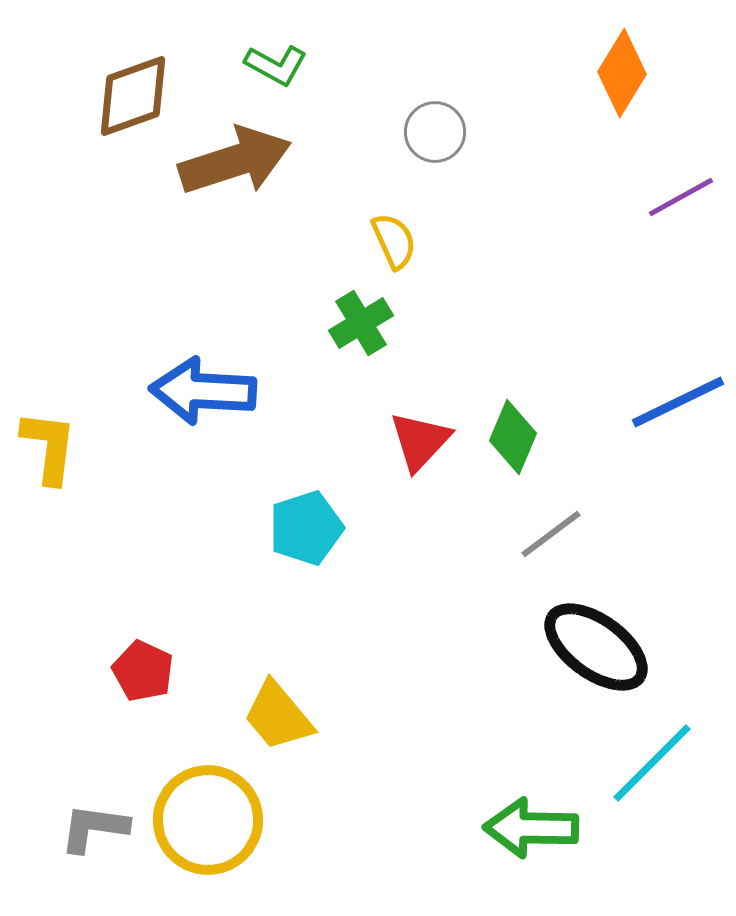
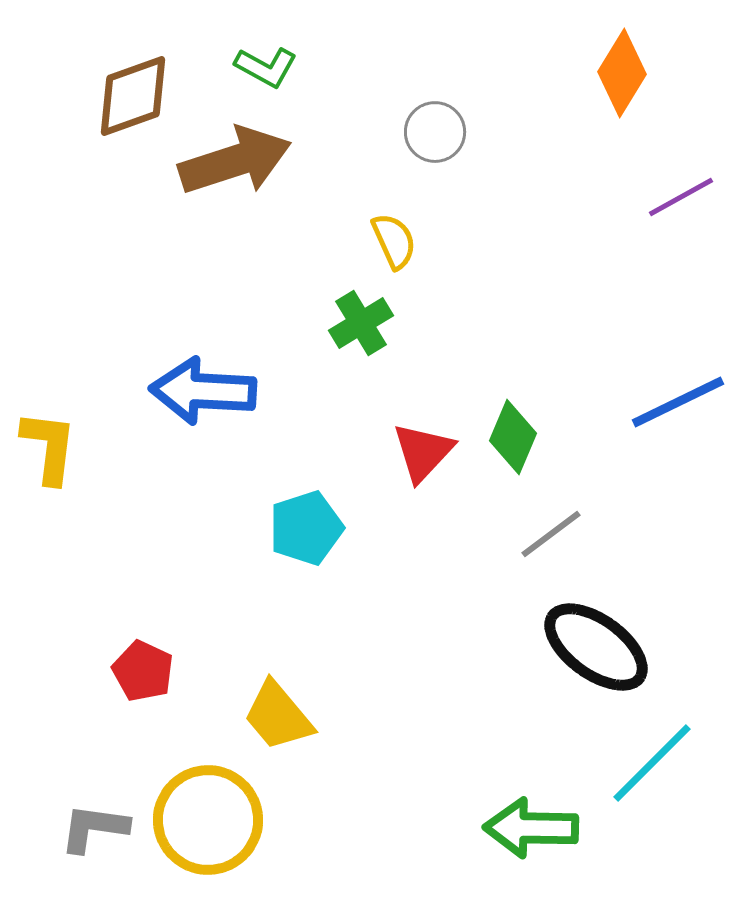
green L-shape: moved 10 px left, 2 px down
red triangle: moved 3 px right, 11 px down
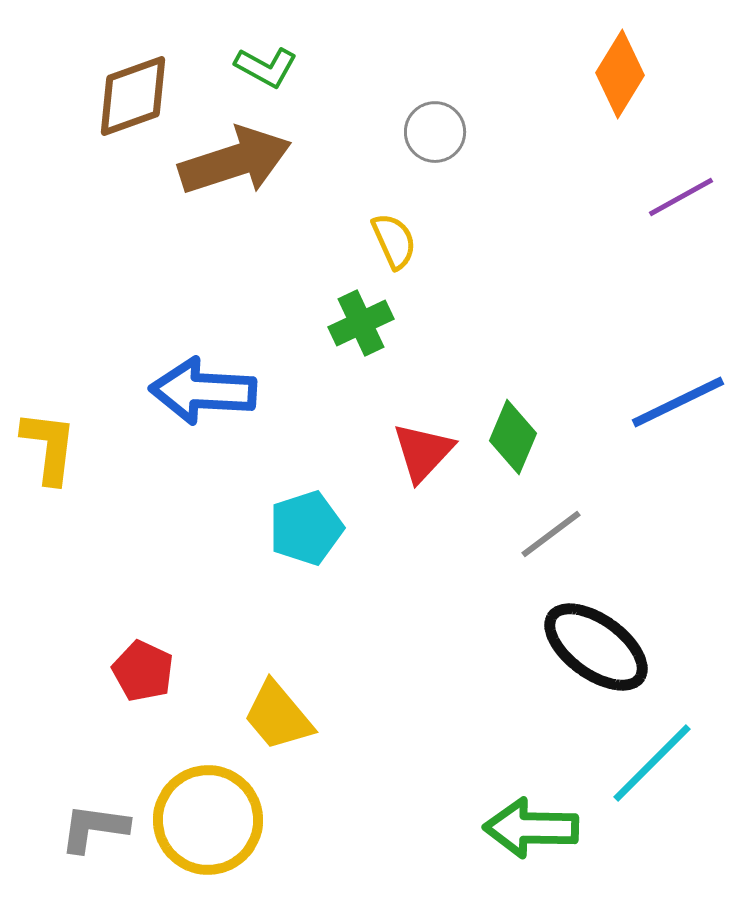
orange diamond: moved 2 px left, 1 px down
green cross: rotated 6 degrees clockwise
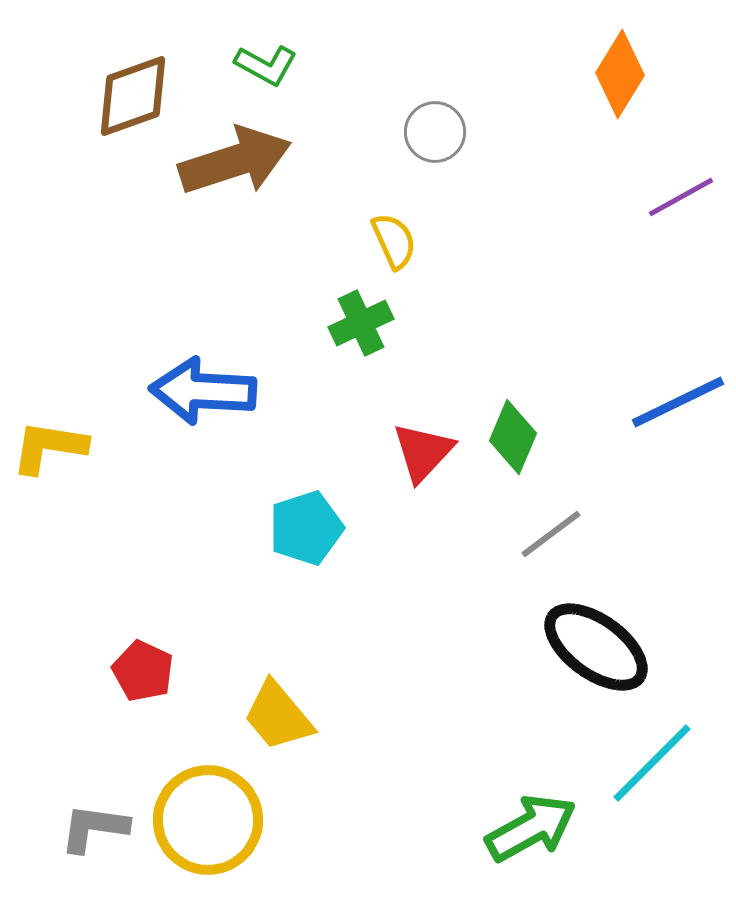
green L-shape: moved 2 px up
yellow L-shape: rotated 88 degrees counterclockwise
green arrow: rotated 150 degrees clockwise
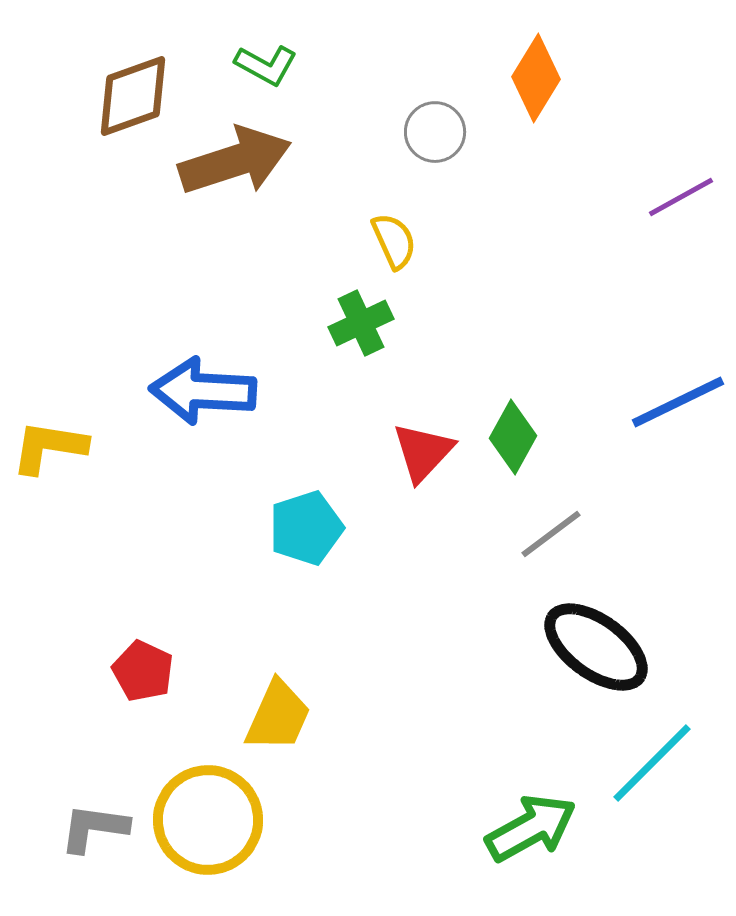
orange diamond: moved 84 px left, 4 px down
green diamond: rotated 6 degrees clockwise
yellow trapezoid: rotated 116 degrees counterclockwise
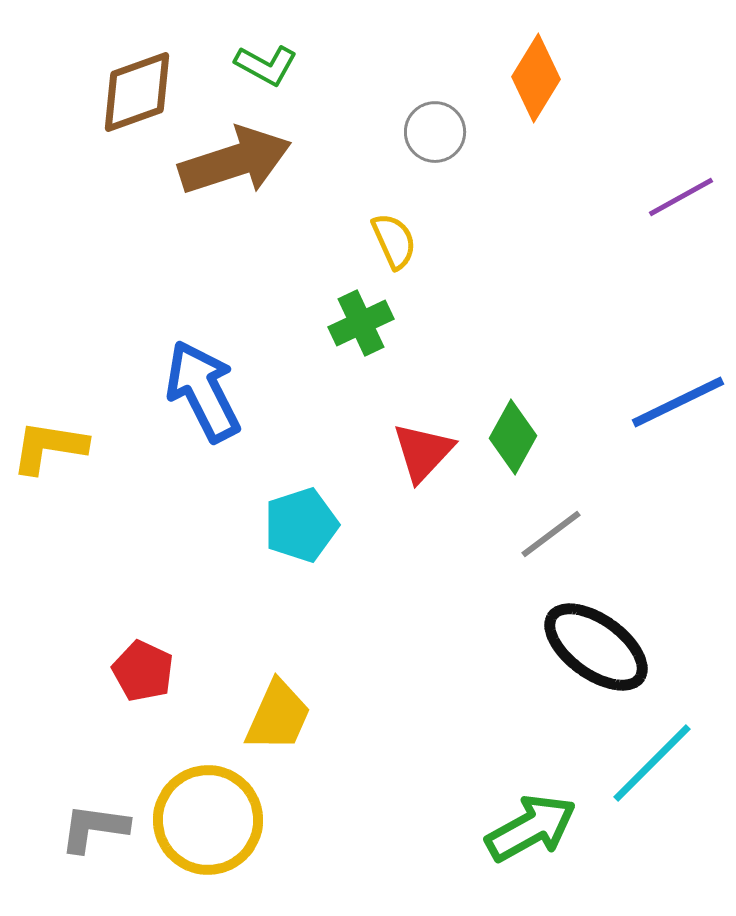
brown diamond: moved 4 px right, 4 px up
blue arrow: rotated 60 degrees clockwise
cyan pentagon: moved 5 px left, 3 px up
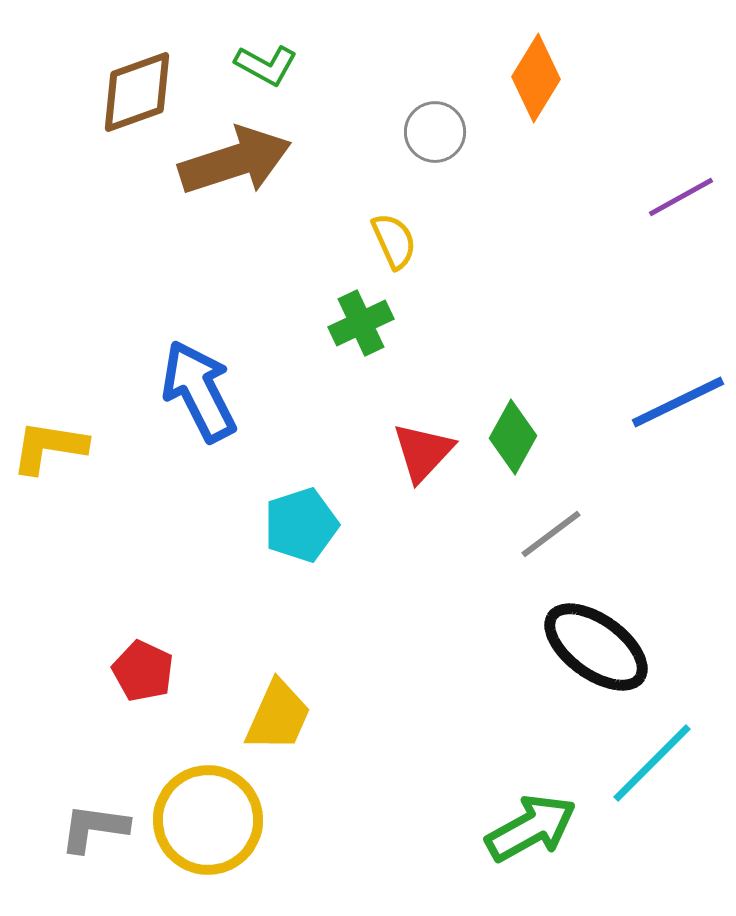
blue arrow: moved 4 px left
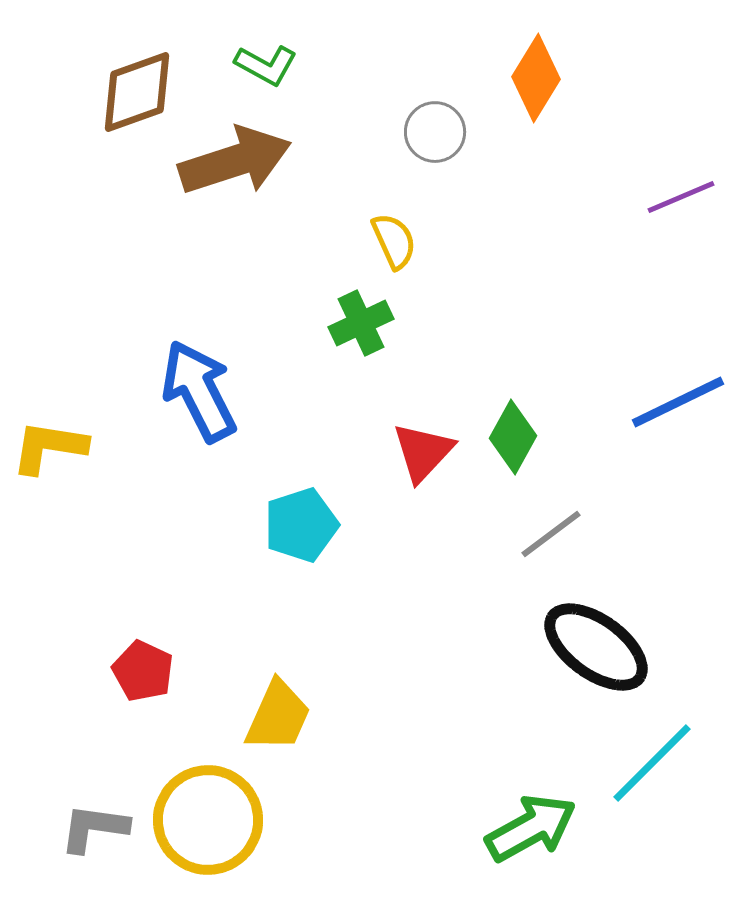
purple line: rotated 6 degrees clockwise
